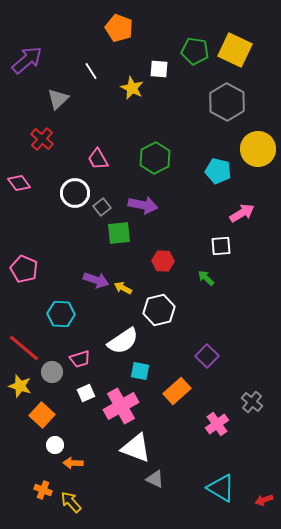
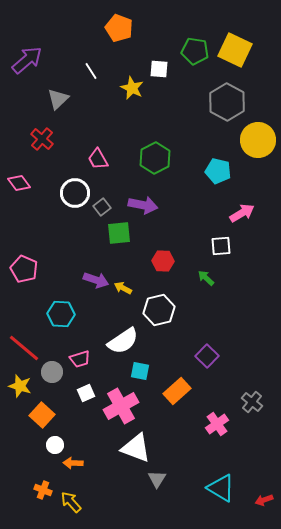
yellow circle at (258, 149): moved 9 px up
gray triangle at (155, 479): moved 2 px right; rotated 36 degrees clockwise
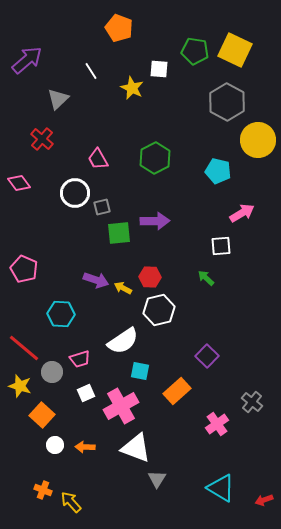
purple arrow at (143, 205): moved 12 px right, 16 px down; rotated 12 degrees counterclockwise
gray square at (102, 207): rotated 24 degrees clockwise
red hexagon at (163, 261): moved 13 px left, 16 px down
orange arrow at (73, 463): moved 12 px right, 16 px up
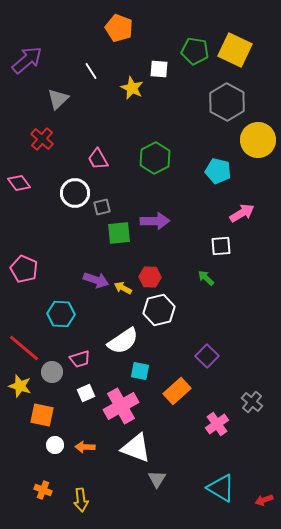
orange square at (42, 415): rotated 30 degrees counterclockwise
yellow arrow at (71, 502): moved 10 px right, 2 px up; rotated 145 degrees counterclockwise
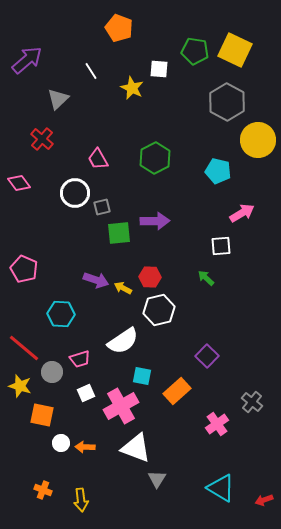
cyan square at (140, 371): moved 2 px right, 5 px down
white circle at (55, 445): moved 6 px right, 2 px up
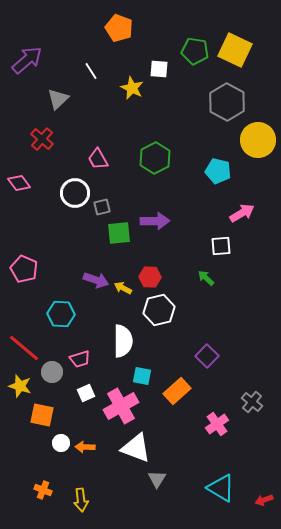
white semicircle at (123, 341): rotated 56 degrees counterclockwise
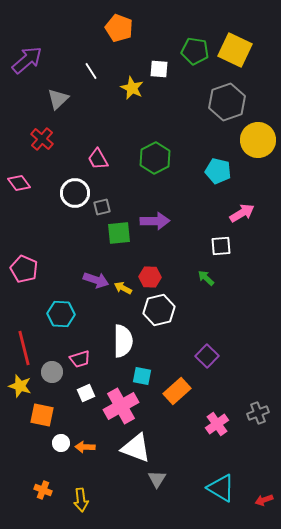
gray hexagon at (227, 102): rotated 12 degrees clockwise
red line at (24, 348): rotated 36 degrees clockwise
gray cross at (252, 402): moved 6 px right, 11 px down; rotated 30 degrees clockwise
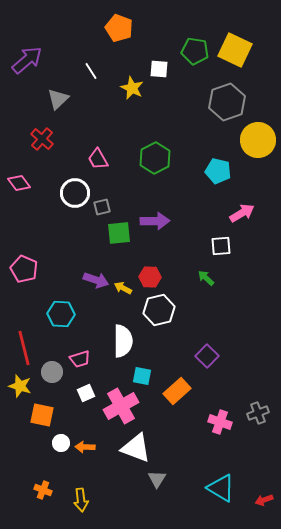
pink cross at (217, 424): moved 3 px right, 2 px up; rotated 35 degrees counterclockwise
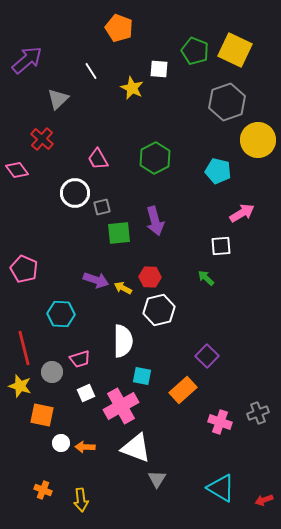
green pentagon at (195, 51): rotated 12 degrees clockwise
pink diamond at (19, 183): moved 2 px left, 13 px up
purple arrow at (155, 221): rotated 76 degrees clockwise
orange rectangle at (177, 391): moved 6 px right, 1 px up
